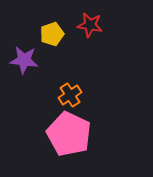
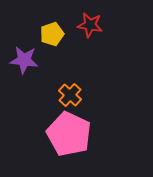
orange cross: rotated 15 degrees counterclockwise
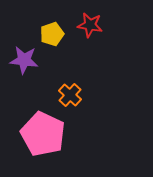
pink pentagon: moved 26 px left
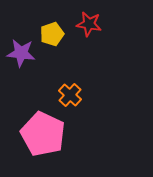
red star: moved 1 px left, 1 px up
purple star: moved 3 px left, 7 px up
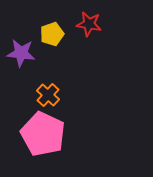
orange cross: moved 22 px left
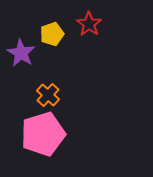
red star: rotated 25 degrees clockwise
purple star: rotated 24 degrees clockwise
pink pentagon: rotated 30 degrees clockwise
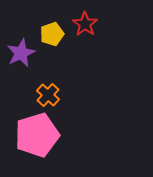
red star: moved 4 px left
purple star: rotated 16 degrees clockwise
pink pentagon: moved 6 px left, 1 px down
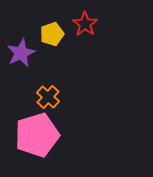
orange cross: moved 2 px down
